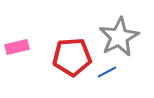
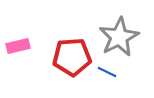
pink rectangle: moved 1 px right, 1 px up
blue line: rotated 54 degrees clockwise
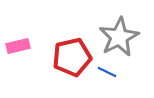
red pentagon: rotated 9 degrees counterclockwise
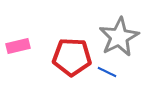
red pentagon: rotated 15 degrees clockwise
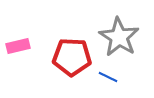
gray star: rotated 12 degrees counterclockwise
blue line: moved 1 px right, 5 px down
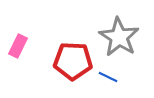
pink rectangle: rotated 50 degrees counterclockwise
red pentagon: moved 1 px right, 4 px down
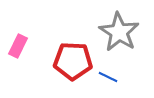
gray star: moved 5 px up
